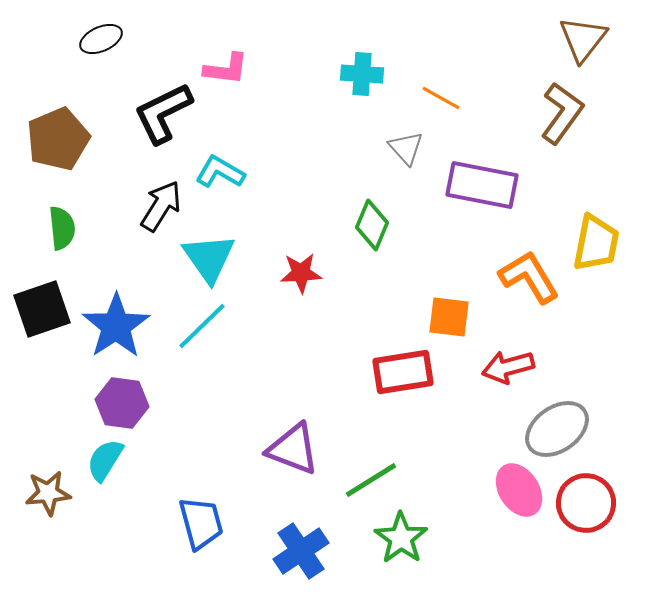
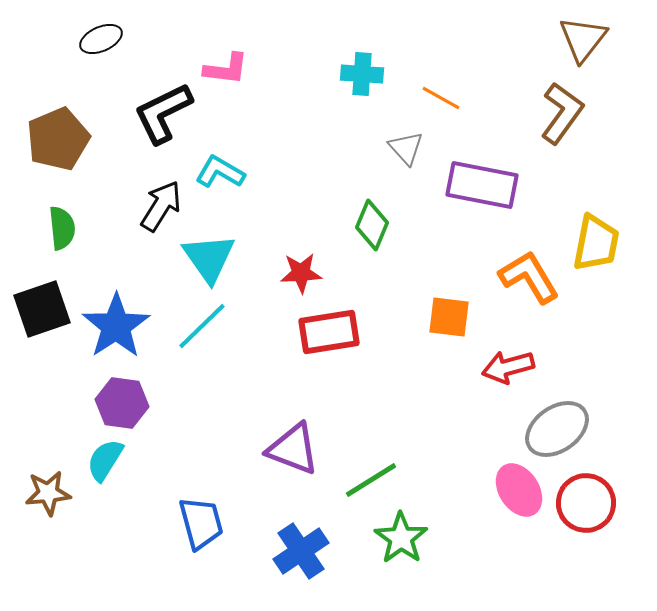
red rectangle: moved 74 px left, 40 px up
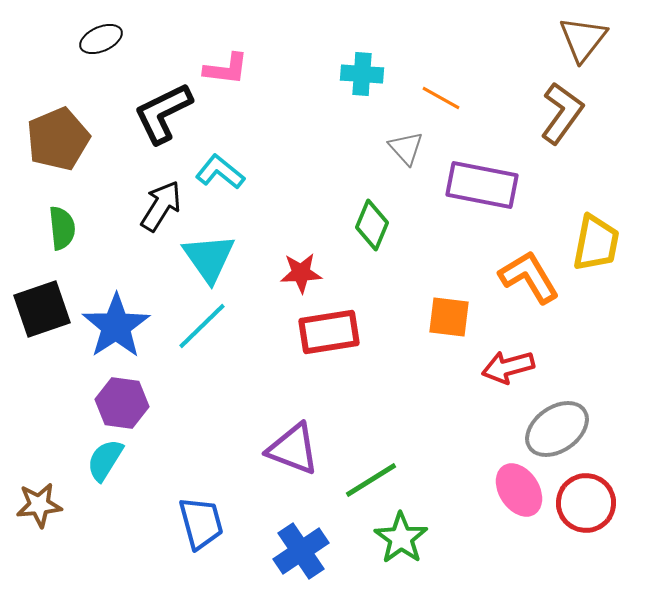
cyan L-shape: rotated 9 degrees clockwise
brown star: moved 9 px left, 12 px down
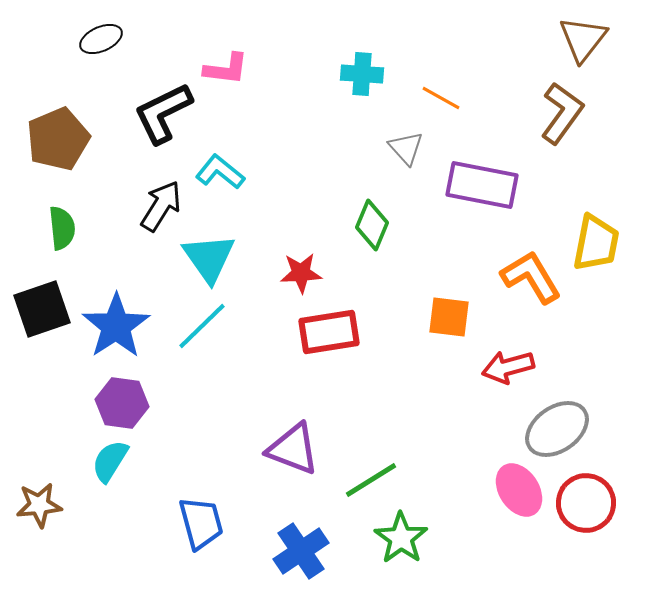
orange L-shape: moved 2 px right
cyan semicircle: moved 5 px right, 1 px down
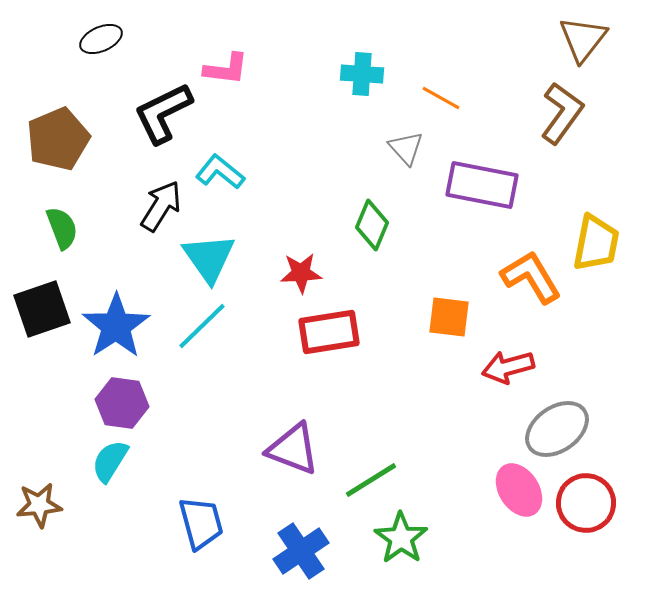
green semicircle: rotated 15 degrees counterclockwise
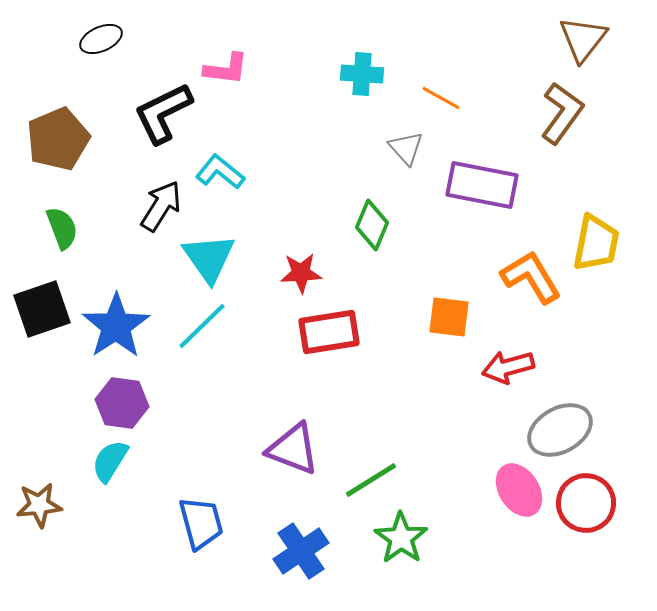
gray ellipse: moved 3 px right, 1 px down; rotated 6 degrees clockwise
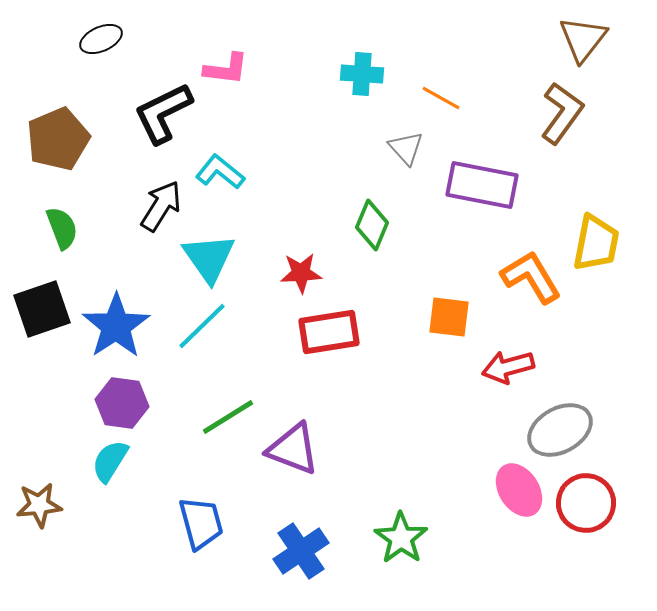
green line: moved 143 px left, 63 px up
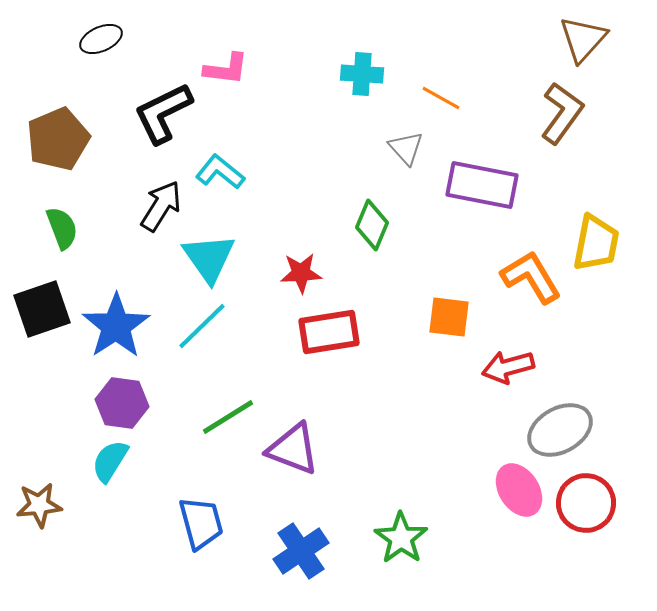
brown triangle: rotated 4 degrees clockwise
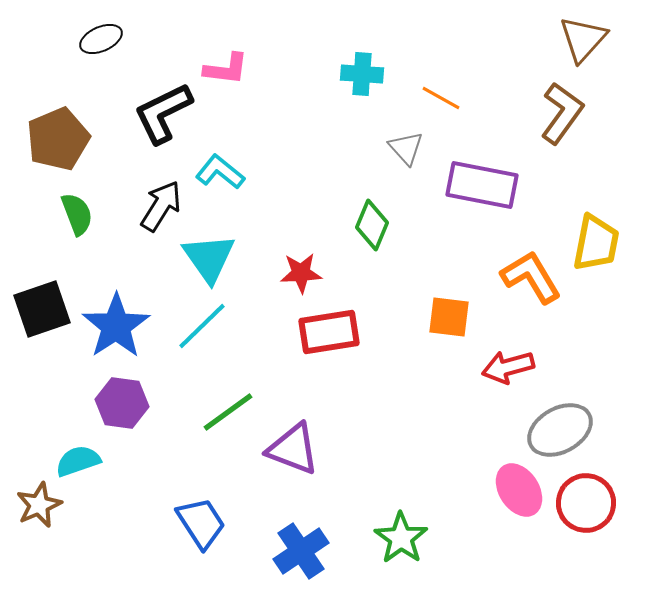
green semicircle: moved 15 px right, 14 px up
green line: moved 5 px up; rotated 4 degrees counterclockwise
cyan semicircle: moved 32 px left; rotated 39 degrees clockwise
brown star: rotated 18 degrees counterclockwise
blue trapezoid: rotated 18 degrees counterclockwise
